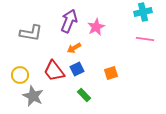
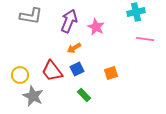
cyan cross: moved 7 px left
pink star: rotated 18 degrees counterclockwise
gray L-shape: moved 17 px up
red trapezoid: moved 2 px left
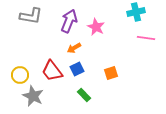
pink line: moved 1 px right, 1 px up
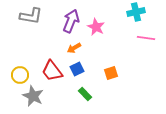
purple arrow: moved 2 px right
green rectangle: moved 1 px right, 1 px up
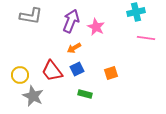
green rectangle: rotated 32 degrees counterclockwise
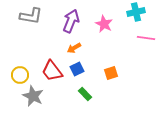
pink star: moved 8 px right, 3 px up
green rectangle: rotated 32 degrees clockwise
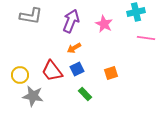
gray star: rotated 15 degrees counterclockwise
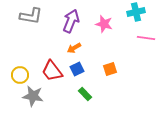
pink star: rotated 12 degrees counterclockwise
orange square: moved 1 px left, 4 px up
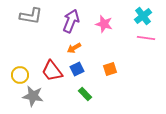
cyan cross: moved 7 px right, 4 px down; rotated 24 degrees counterclockwise
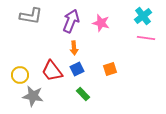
pink star: moved 3 px left, 1 px up
orange arrow: rotated 64 degrees counterclockwise
green rectangle: moved 2 px left
